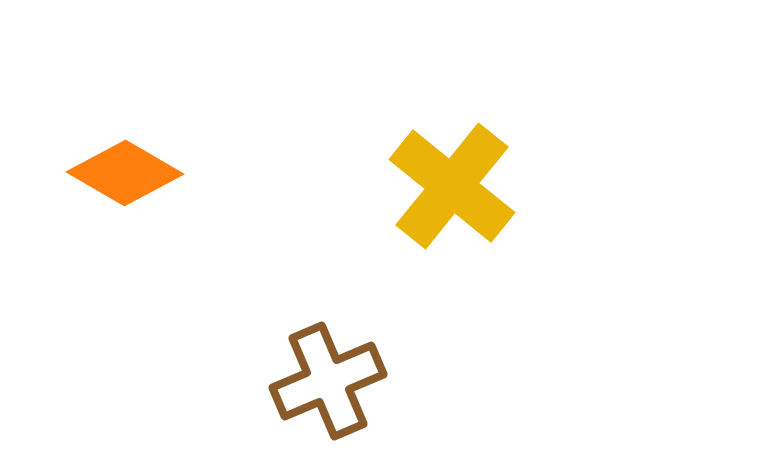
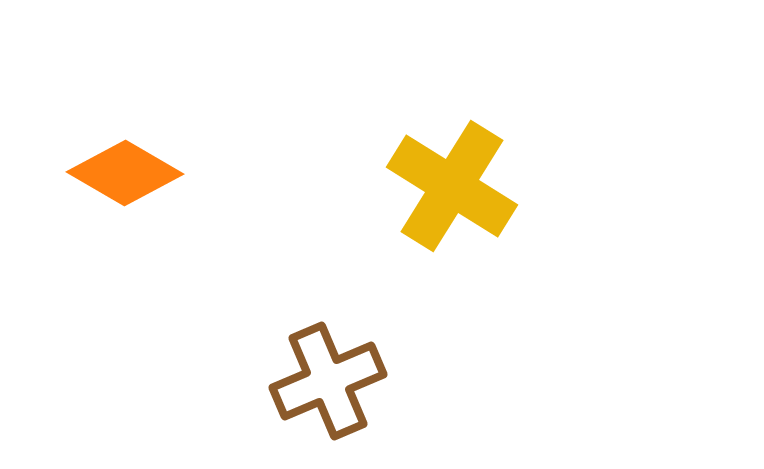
yellow cross: rotated 7 degrees counterclockwise
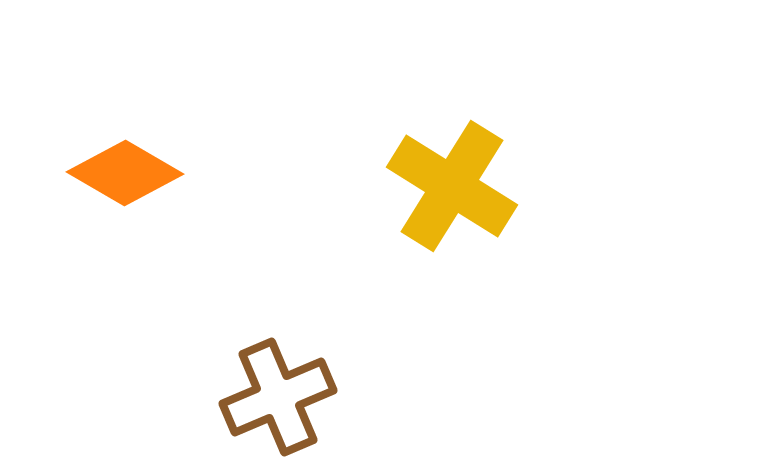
brown cross: moved 50 px left, 16 px down
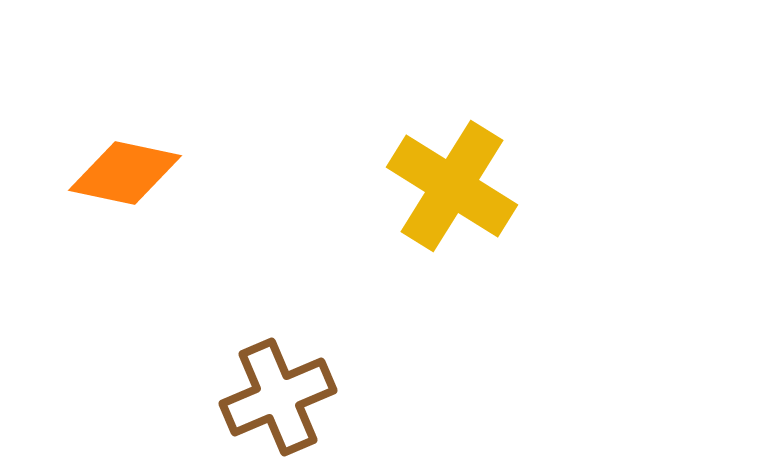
orange diamond: rotated 18 degrees counterclockwise
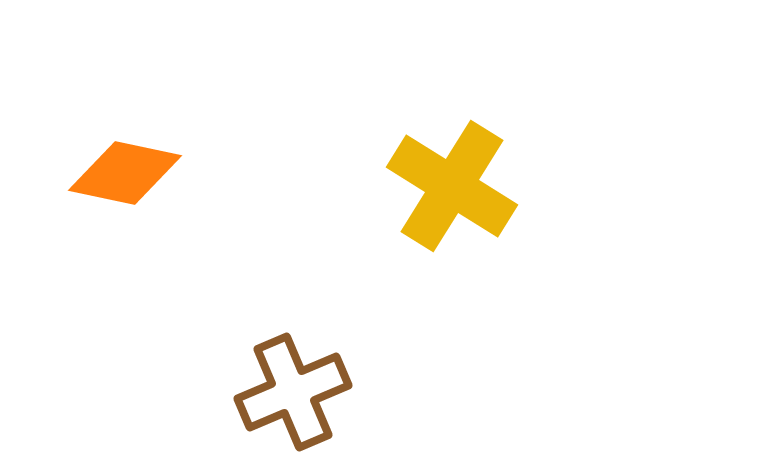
brown cross: moved 15 px right, 5 px up
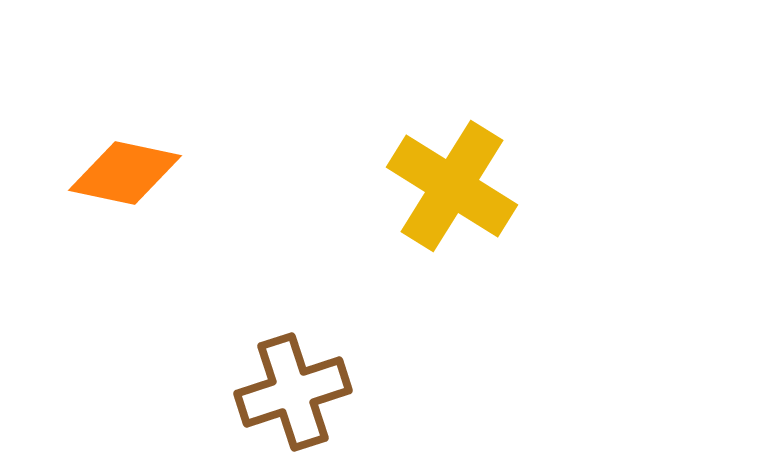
brown cross: rotated 5 degrees clockwise
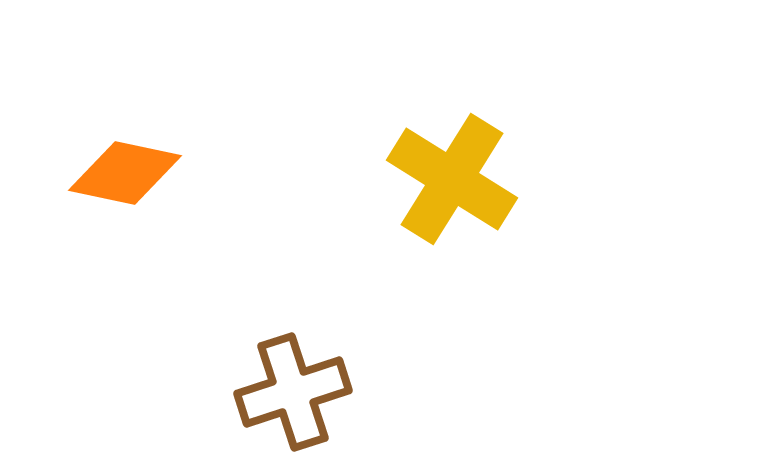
yellow cross: moved 7 px up
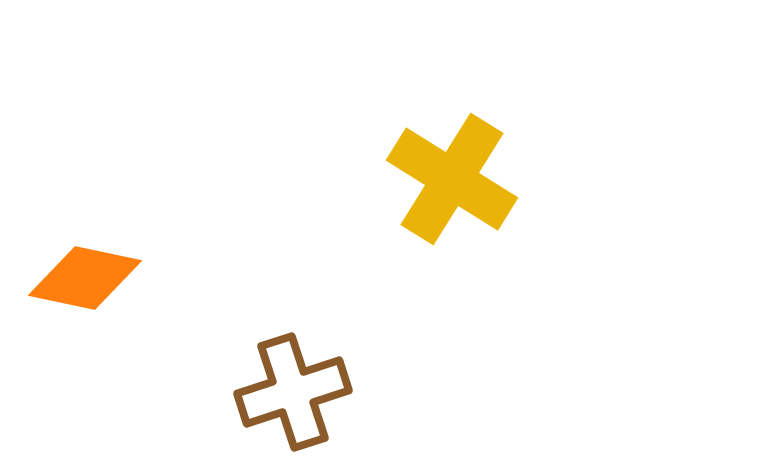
orange diamond: moved 40 px left, 105 px down
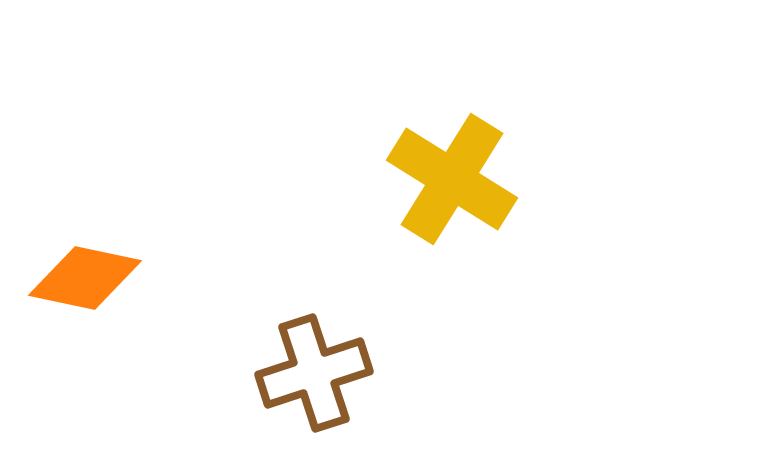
brown cross: moved 21 px right, 19 px up
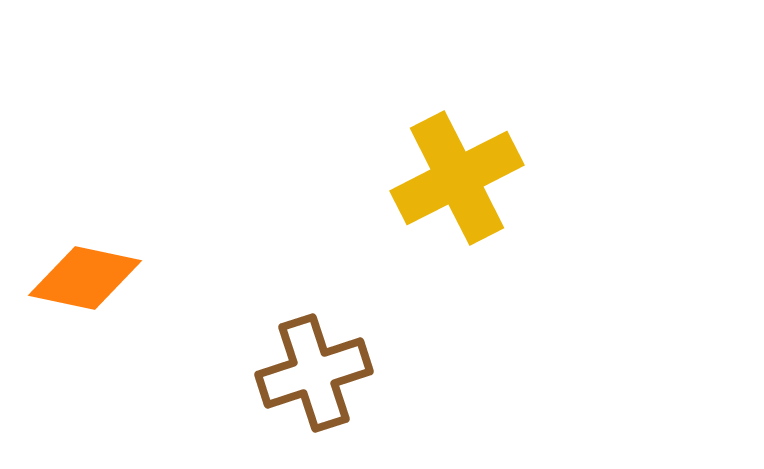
yellow cross: moved 5 px right, 1 px up; rotated 31 degrees clockwise
